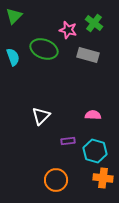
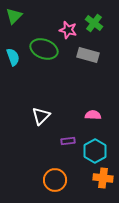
cyan hexagon: rotated 15 degrees clockwise
orange circle: moved 1 px left
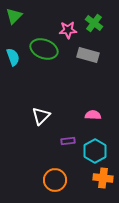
pink star: rotated 18 degrees counterclockwise
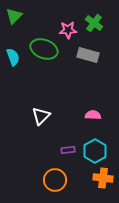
purple rectangle: moved 9 px down
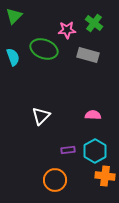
pink star: moved 1 px left
orange cross: moved 2 px right, 2 px up
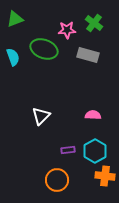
green triangle: moved 1 px right, 3 px down; rotated 24 degrees clockwise
orange circle: moved 2 px right
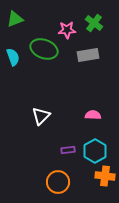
gray rectangle: rotated 25 degrees counterclockwise
orange circle: moved 1 px right, 2 px down
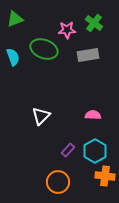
purple rectangle: rotated 40 degrees counterclockwise
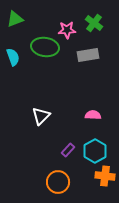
green ellipse: moved 1 px right, 2 px up; rotated 12 degrees counterclockwise
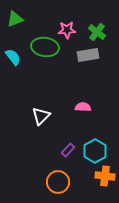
green cross: moved 3 px right, 9 px down
cyan semicircle: rotated 18 degrees counterclockwise
pink semicircle: moved 10 px left, 8 px up
